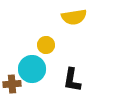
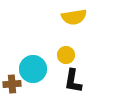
yellow circle: moved 20 px right, 10 px down
cyan circle: moved 1 px right
black L-shape: moved 1 px right, 1 px down
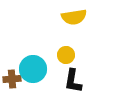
brown cross: moved 5 px up
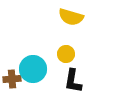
yellow semicircle: moved 3 px left; rotated 25 degrees clockwise
yellow circle: moved 1 px up
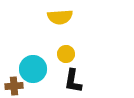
yellow semicircle: moved 11 px left; rotated 20 degrees counterclockwise
brown cross: moved 2 px right, 7 px down
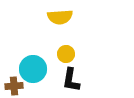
black L-shape: moved 2 px left, 1 px up
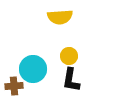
yellow circle: moved 3 px right, 2 px down
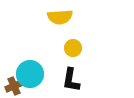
yellow circle: moved 4 px right, 8 px up
cyan circle: moved 3 px left, 5 px down
brown cross: rotated 18 degrees counterclockwise
